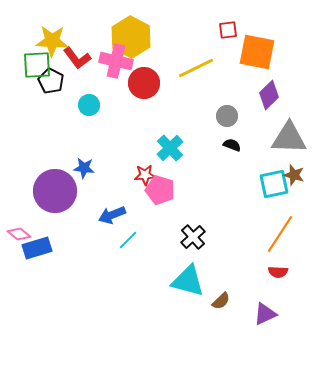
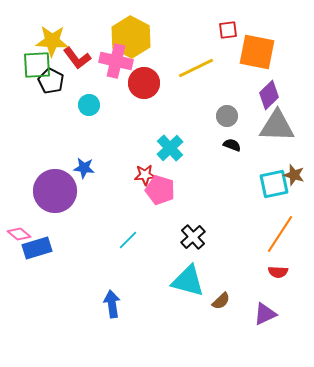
gray triangle: moved 12 px left, 12 px up
blue arrow: moved 89 px down; rotated 104 degrees clockwise
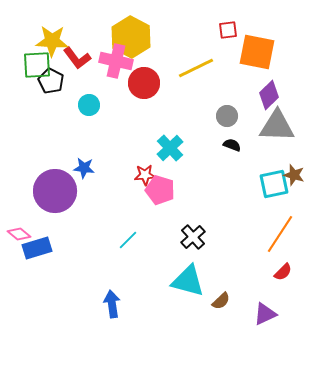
red semicircle: moved 5 px right; rotated 48 degrees counterclockwise
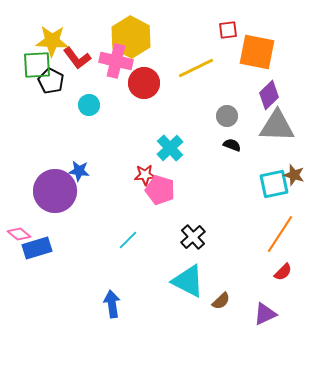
blue star: moved 5 px left, 3 px down
cyan triangle: rotated 12 degrees clockwise
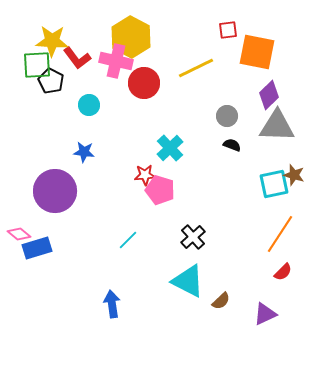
blue star: moved 5 px right, 19 px up
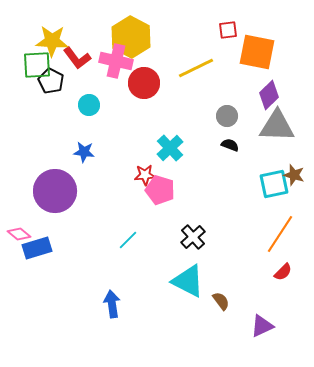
black semicircle: moved 2 px left
brown semicircle: rotated 84 degrees counterclockwise
purple triangle: moved 3 px left, 12 px down
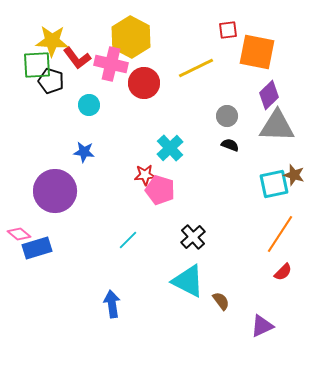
pink cross: moved 5 px left, 3 px down
black pentagon: rotated 10 degrees counterclockwise
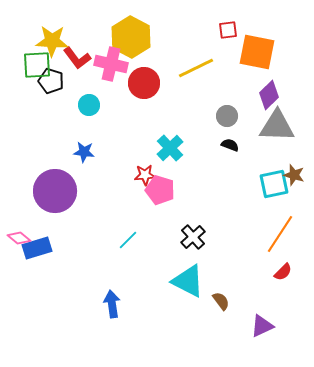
pink diamond: moved 4 px down
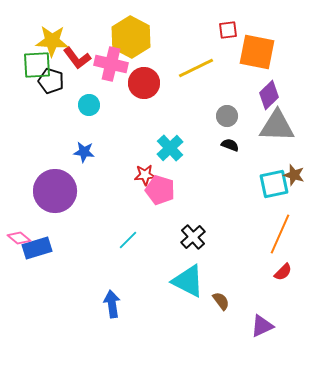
orange line: rotated 9 degrees counterclockwise
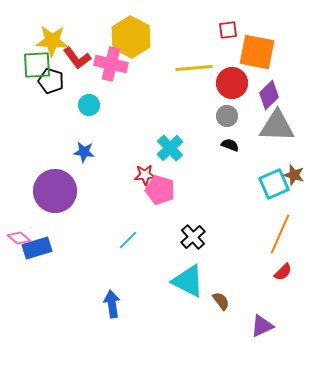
yellow line: moved 2 px left; rotated 21 degrees clockwise
red circle: moved 88 px right
cyan square: rotated 12 degrees counterclockwise
